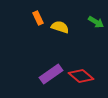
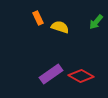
green arrow: rotated 98 degrees clockwise
red diamond: rotated 10 degrees counterclockwise
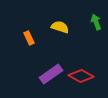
orange rectangle: moved 9 px left, 20 px down
green arrow: rotated 119 degrees clockwise
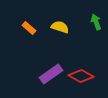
orange rectangle: moved 10 px up; rotated 24 degrees counterclockwise
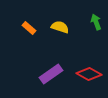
red diamond: moved 8 px right, 2 px up
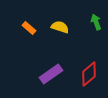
red diamond: rotated 70 degrees counterclockwise
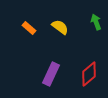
yellow semicircle: rotated 18 degrees clockwise
purple rectangle: rotated 30 degrees counterclockwise
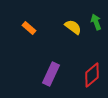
yellow semicircle: moved 13 px right
red diamond: moved 3 px right, 1 px down
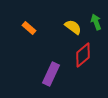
red diamond: moved 9 px left, 20 px up
